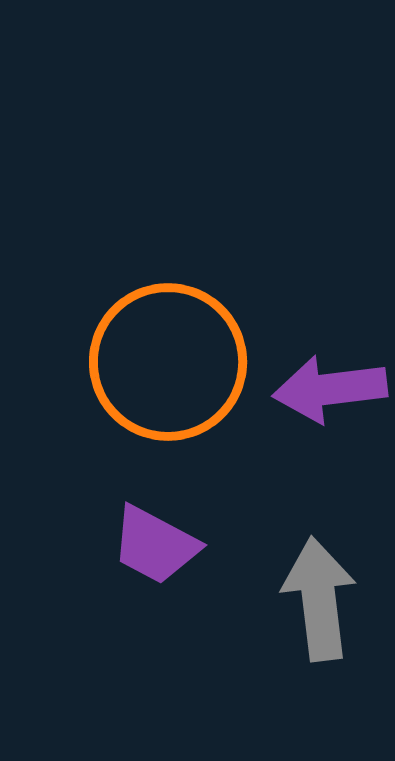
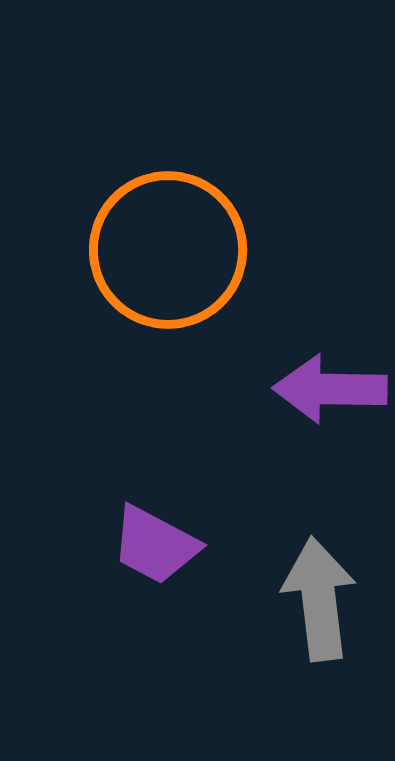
orange circle: moved 112 px up
purple arrow: rotated 8 degrees clockwise
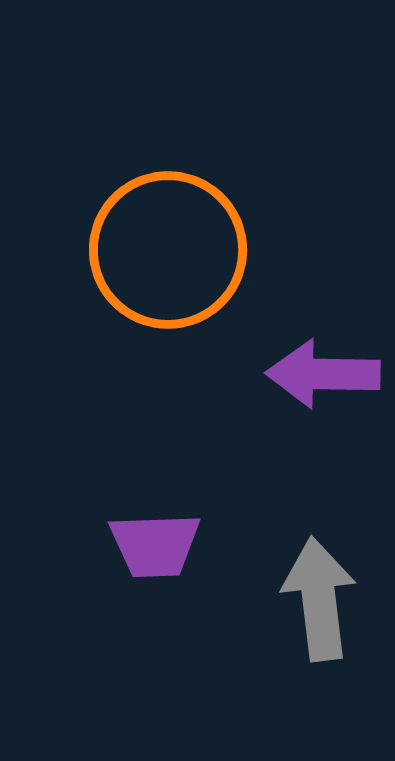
purple arrow: moved 7 px left, 15 px up
purple trapezoid: rotated 30 degrees counterclockwise
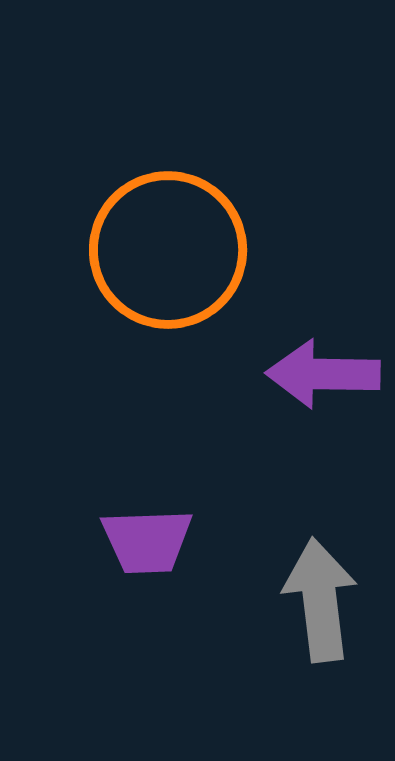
purple trapezoid: moved 8 px left, 4 px up
gray arrow: moved 1 px right, 1 px down
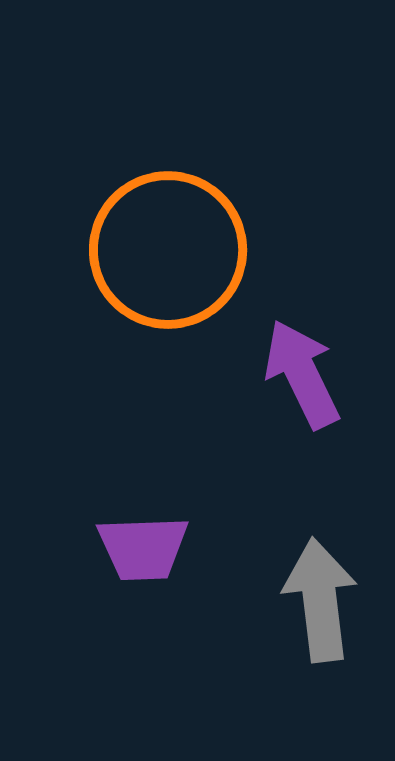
purple arrow: moved 21 px left; rotated 63 degrees clockwise
purple trapezoid: moved 4 px left, 7 px down
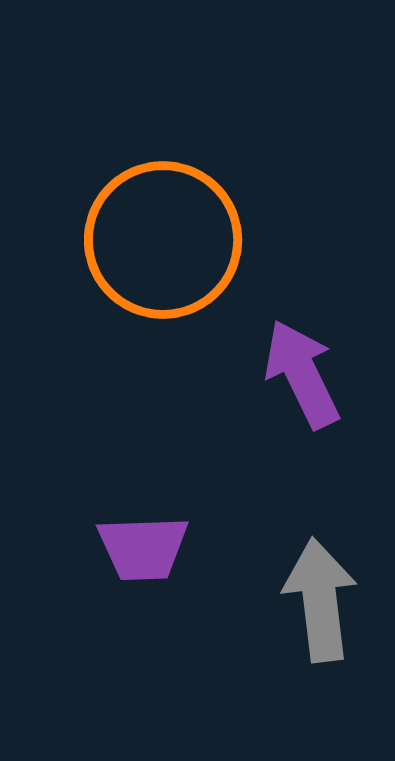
orange circle: moved 5 px left, 10 px up
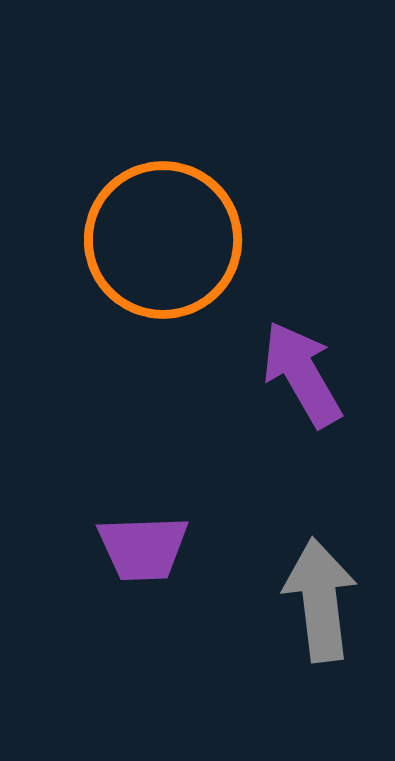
purple arrow: rotated 4 degrees counterclockwise
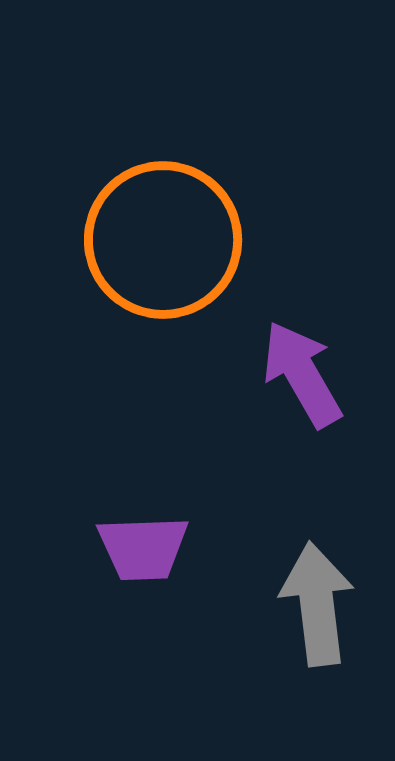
gray arrow: moved 3 px left, 4 px down
